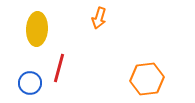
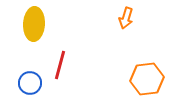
orange arrow: moved 27 px right
yellow ellipse: moved 3 px left, 5 px up
red line: moved 1 px right, 3 px up
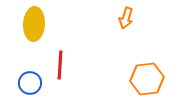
red line: rotated 12 degrees counterclockwise
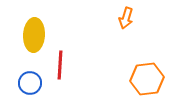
yellow ellipse: moved 11 px down
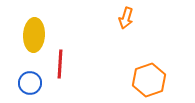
red line: moved 1 px up
orange hexagon: moved 2 px right, 1 px down; rotated 12 degrees counterclockwise
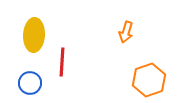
orange arrow: moved 14 px down
red line: moved 2 px right, 2 px up
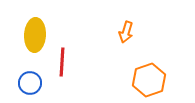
yellow ellipse: moved 1 px right
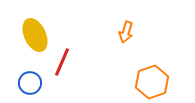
yellow ellipse: rotated 28 degrees counterclockwise
red line: rotated 20 degrees clockwise
orange hexagon: moved 3 px right, 2 px down
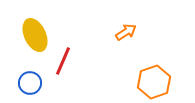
orange arrow: rotated 140 degrees counterclockwise
red line: moved 1 px right, 1 px up
orange hexagon: moved 2 px right
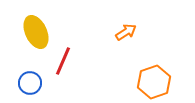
yellow ellipse: moved 1 px right, 3 px up
